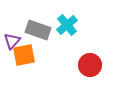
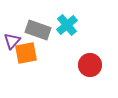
orange square: moved 2 px right, 2 px up
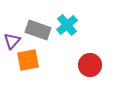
orange square: moved 2 px right, 7 px down
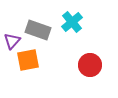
cyan cross: moved 5 px right, 3 px up
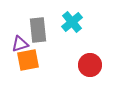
gray rectangle: rotated 65 degrees clockwise
purple triangle: moved 8 px right, 3 px down; rotated 30 degrees clockwise
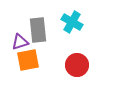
cyan cross: rotated 20 degrees counterclockwise
purple triangle: moved 2 px up
red circle: moved 13 px left
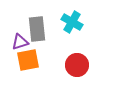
gray rectangle: moved 1 px left, 1 px up
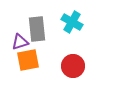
red circle: moved 4 px left, 1 px down
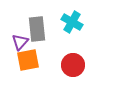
purple triangle: rotated 30 degrees counterclockwise
red circle: moved 1 px up
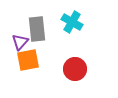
red circle: moved 2 px right, 4 px down
